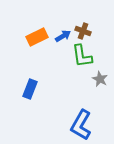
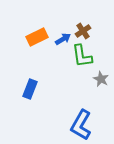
brown cross: rotated 35 degrees clockwise
blue arrow: moved 3 px down
gray star: moved 1 px right
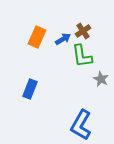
orange rectangle: rotated 40 degrees counterclockwise
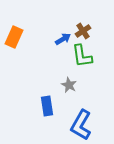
orange rectangle: moved 23 px left
gray star: moved 32 px left, 6 px down
blue rectangle: moved 17 px right, 17 px down; rotated 30 degrees counterclockwise
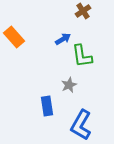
brown cross: moved 20 px up
orange rectangle: rotated 65 degrees counterclockwise
gray star: rotated 21 degrees clockwise
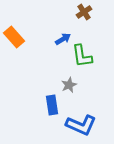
brown cross: moved 1 px right, 1 px down
blue rectangle: moved 5 px right, 1 px up
blue L-shape: rotated 96 degrees counterclockwise
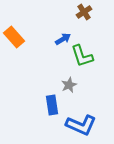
green L-shape: rotated 10 degrees counterclockwise
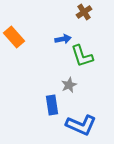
blue arrow: rotated 21 degrees clockwise
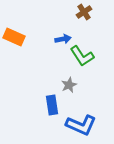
orange rectangle: rotated 25 degrees counterclockwise
green L-shape: rotated 15 degrees counterclockwise
